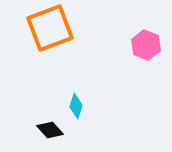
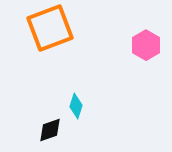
pink hexagon: rotated 8 degrees clockwise
black diamond: rotated 68 degrees counterclockwise
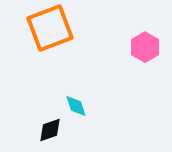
pink hexagon: moved 1 px left, 2 px down
cyan diamond: rotated 35 degrees counterclockwise
